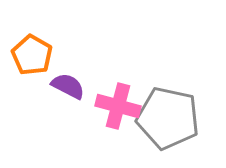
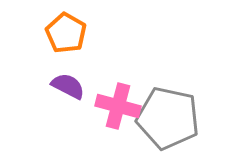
orange pentagon: moved 34 px right, 22 px up
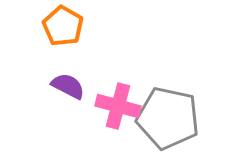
orange pentagon: moved 3 px left, 7 px up
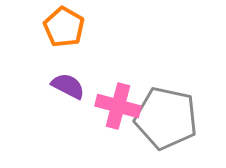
orange pentagon: moved 1 px right, 1 px down
gray pentagon: moved 2 px left
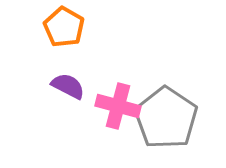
gray pentagon: rotated 22 degrees clockwise
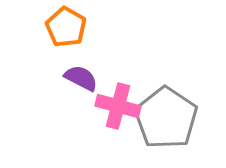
orange pentagon: moved 2 px right
purple semicircle: moved 13 px right, 8 px up
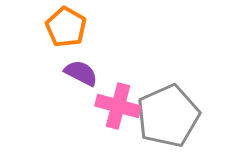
purple semicircle: moved 5 px up
gray pentagon: moved 2 px right, 2 px up; rotated 14 degrees clockwise
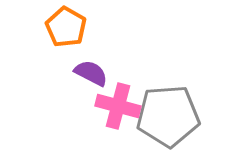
purple semicircle: moved 10 px right
gray pentagon: rotated 20 degrees clockwise
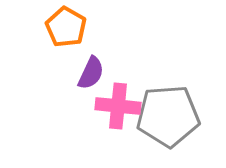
purple semicircle: rotated 88 degrees clockwise
pink cross: rotated 9 degrees counterclockwise
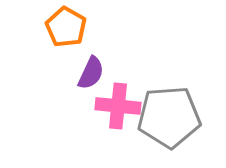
gray pentagon: moved 1 px right, 1 px down
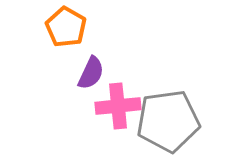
pink cross: rotated 12 degrees counterclockwise
gray pentagon: moved 1 px left, 4 px down; rotated 4 degrees counterclockwise
